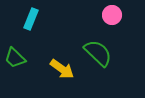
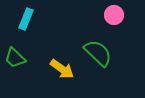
pink circle: moved 2 px right
cyan rectangle: moved 5 px left
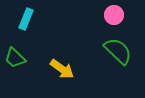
green semicircle: moved 20 px right, 2 px up
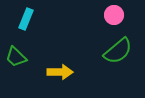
green semicircle: rotated 96 degrees clockwise
green trapezoid: moved 1 px right, 1 px up
yellow arrow: moved 2 px left, 3 px down; rotated 35 degrees counterclockwise
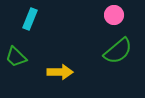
cyan rectangle: moved 4 px right
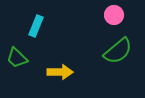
cyan rectangle: moved 6 px right, 7 px down
green trapezoid: moved 1 px right, 1 px down
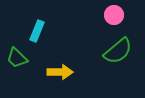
cyan rectangle: moved 1 px right, 5 px down
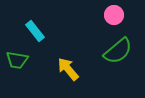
cyan rectangle: moved 2 px left; rotated 60 degrees counterclockwise
green trapezoid: moved 2 px down; rotated 35 degrees counterclockwise
yellow arrow: moved 8 px right, 3 px up; rotated 130 degrees counterclockwise
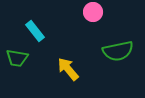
pink circle: moved 21 px left, 3 px up
green semicircle: rotated 28 degrees clockwise
green trapezoid: moved 2 px up
